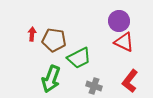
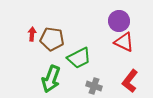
brown pentagon: moved 2 px left, 1 px up
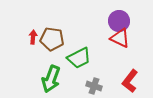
red arrow: moved 1 px right, 3 px down
red triangle: moved 4 px left, 4 px up
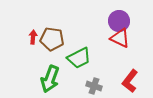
green arrow: moved 1 px left
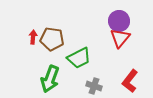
red triangle: rotated 45 degrees clockwise
